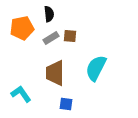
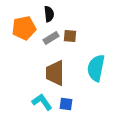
orange pentagon: moved 2 px right
cyan semicircle: rotated 16 degrees counterclockwise
cyan L-shape: moved 21 px right, 8 px down
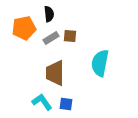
cyan semicircle: moved 4 px right, 5 px up
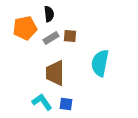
orange pentagon: moved 1 px right
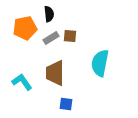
cyan L-shape: moved 20 px left, 20 px up
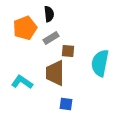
orange pentagon: rotated 10 degrees counterclockwise
brown square: moved 2 px left, 15 px down
cyan L-shape: rotated 20 degrees counterclockwise
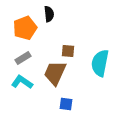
gray rectangle: moved 28 px left, 20 px down
brown trapezoid: rotated 24 degrees clockwise
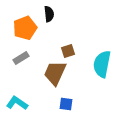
brown square: rotated 24 degrees counterclockwise
gray rectangle: moved 2 px left
cyan semicircle: moved 2 px right, 1 px down
cyan L-shape: moved 5 px left, 21 px down
